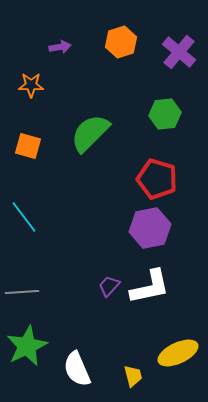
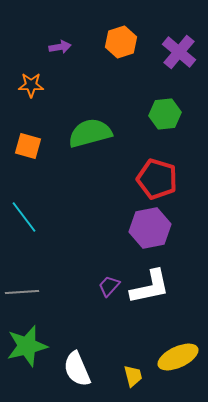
green semicircle: rotated 30 degrees clockwise
green star: rotated 12 degrees clockwise
yellow ellipse: moved 4 px down
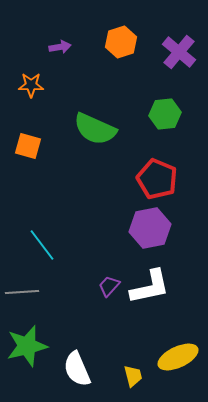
green semicircle: moved 5 px right, 4 px up; rotated 141 degrees counterclockwise
red pentagon: rotated 6 degrees clockwise
cyan line: moved 18 px right, 28 px down
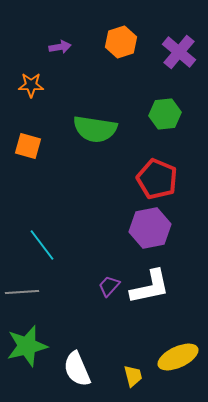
green semicircle: rotated 15 degrees counterclockwise
